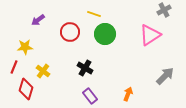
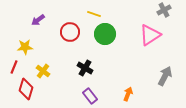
gray arrow: rotated 18 degrees counterclockwise
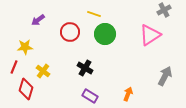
purple rectangle: rotated 21 degrees counterclockwise
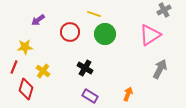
gray arrow: moved 5 px left, 7 px up
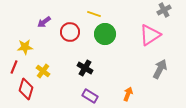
purple arrow: moved 6 px right, 2 px down
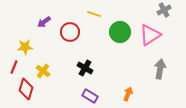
green circle: moved 15 px right, 2 px up
gray arrow: rotated 18 degrees counterclockwise
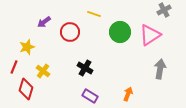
yellow star: moved 2 px right; rotated 14 degrees counterclockwise
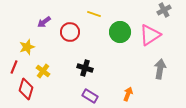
black cross: rotated 14 degrees counterclockwise
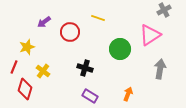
yellow line: moved 4 px right, 4 px down
green circle: moved 17 px down
red diamond: moved 1 px left
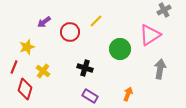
yellow line: moved 2 px left, 3 px down; rotated 64 degrees counterclockwise
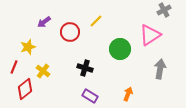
yellow star: moved 1 px right
red diamond: rotated 35 degrees clockwise
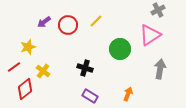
gray cross: moved 6 px left
red circle: moved 2 px left, 7 px up
red line: rotated 32 degrees clockwise
